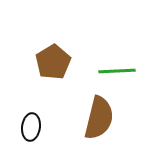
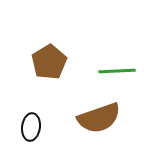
brown pentagon: moved 4 px left
brown semicircle: rotated 57 degrees clockwise
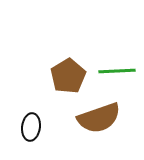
brown pentagon: moved 19 px right, 14 px down
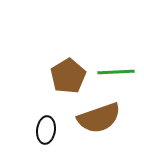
green line: moved 1 px left, 1 px down
black ellipse: moved 15 px right, 3 px down
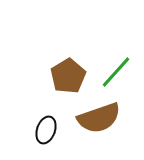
green line: rotated 45 degrees counterclockwise
black ellipse: rotated 12 degrees clockwise
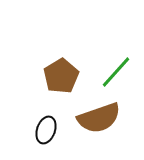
brown pentagon: moved 7 px left
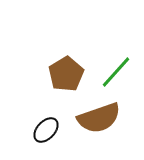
brown pentagon: moved 5 px right, 2 px up
black ellipse: rotated 24 degrees clockwise
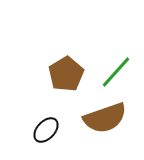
brown semicircle: moved 6 px right
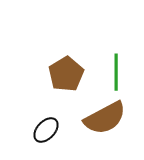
green line: rotated 42 degrees counterclockwise
brown semicircle: rotated 9 degrees counterclockwise
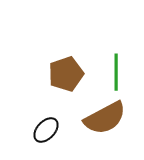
brown pentagon: rotated 12 degrees clockwise
